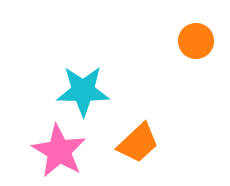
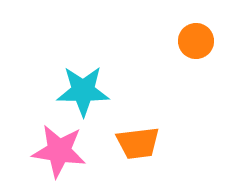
orange trapezoid: rotated 36 degrees clockwise
pink star: rotated 22 degrees counterclockwise
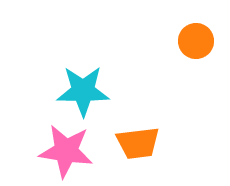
pink star: moved 7 px right
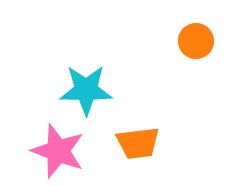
cyan star: moved 3 px right, 1 px up
pink star: moved 8 px left; rotated 12 degrees clockwise
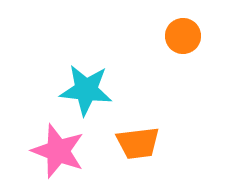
orange circle: moved 13 px left, 5 px up
cyan star: rotated 6 degrees clockwise
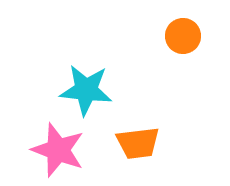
pink star: moved 1 px up
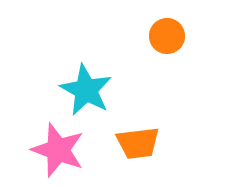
orange circle: moved 16 px left
cyan star: rotated 22 degrees clockwise
